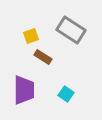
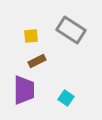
yellow square: rotated 14 degrees clockwise
brown rectangle: moved 6 px left, 4 px down; rotated 60 degrees counterclockwise
cyan square: moved 4 px down
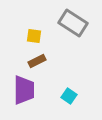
gray rectangle: moved 2 px right, 7 px up
yellow square: moved 3 px right; rotated 14 degrees clockwise
cyan square: moved 3 px right, 2 px up
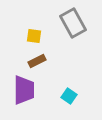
gray rectangle: rotated 28 degrees clockwise
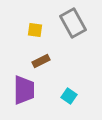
yellow square: moved 1 px right, 6 px up
brown rectangle: moved 4 px right
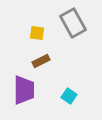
yellow square: moved 2 px right, 3 px down
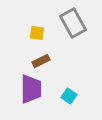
purple trapezoid: moved 7 px right, 1 px up
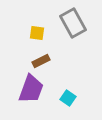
purple trapezoid: rotated 20 degrees clockwise
cyan square: moved 1 px left, 2 px down
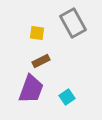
cyan square: moved 1 px left, 1 px up; rotated 21 degrees clockwise
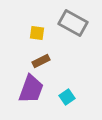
gray rectangle: rotated 32 degrees counterclockwise
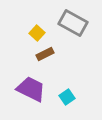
yellow square: rotated 35 degrees clockwise
brown rectangle: moved 4 px right, 7 px up
purple trapezoid: rotated 84 degrees counterclockwise
